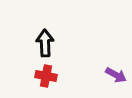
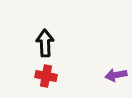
purple arrow: rotated 140 degrees clockwise
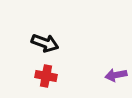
black arrow: rotated 112 degrees clockwise
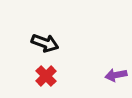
red cross: rotated 35 degrees clockwise
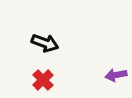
red cross: moved 3 px left, 4 px down
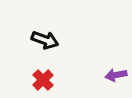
black arrow: moved 3 px up
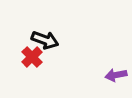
red cross: moved 11 px left, 23 px up
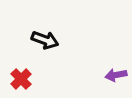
red cross: moved 11 px left, 22 px down
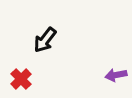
black arrow: rotated 108 degrees clockwise
